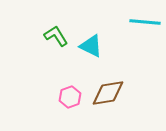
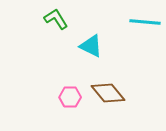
green L-shape: moved 17 px up
brown diamond: rotated 60 degrees clockwise
pink hexagon: rotated 20 degrees clockwise
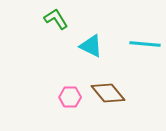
cyan line: moved 22 px down
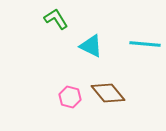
pink hexagon: rotated 15 degrees clockwise
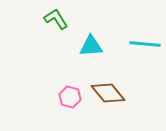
cyan triangle: rotated 30 degrees counterclockwise
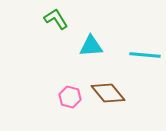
cyan line: moved 11 px down
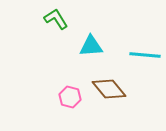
brown diamond: moved 1 px right, 4 px up
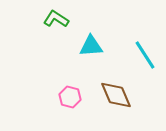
green L-shape: rotated 25 degrees counterclockwise
cyan line: rotated 52 degrees clockwise
brown diamond: moved 7 px right, 6 px down; rotated 16 degrees clockwise
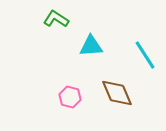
brown diamond: moved 1 px right, 2 px up
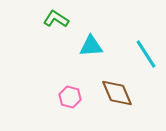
cyan line: moved 1 px right, 1 px up
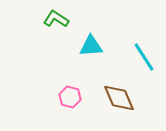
cyan line: moved 2 px left, 3 px down
brown diamond: moved 2 px right, 5 px down
